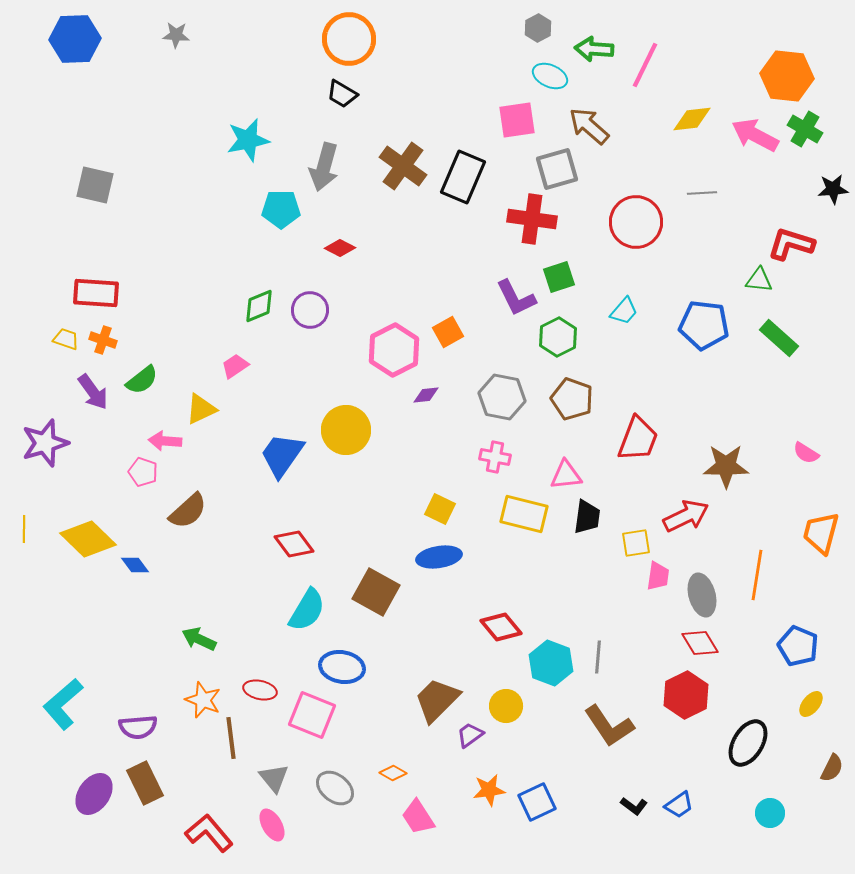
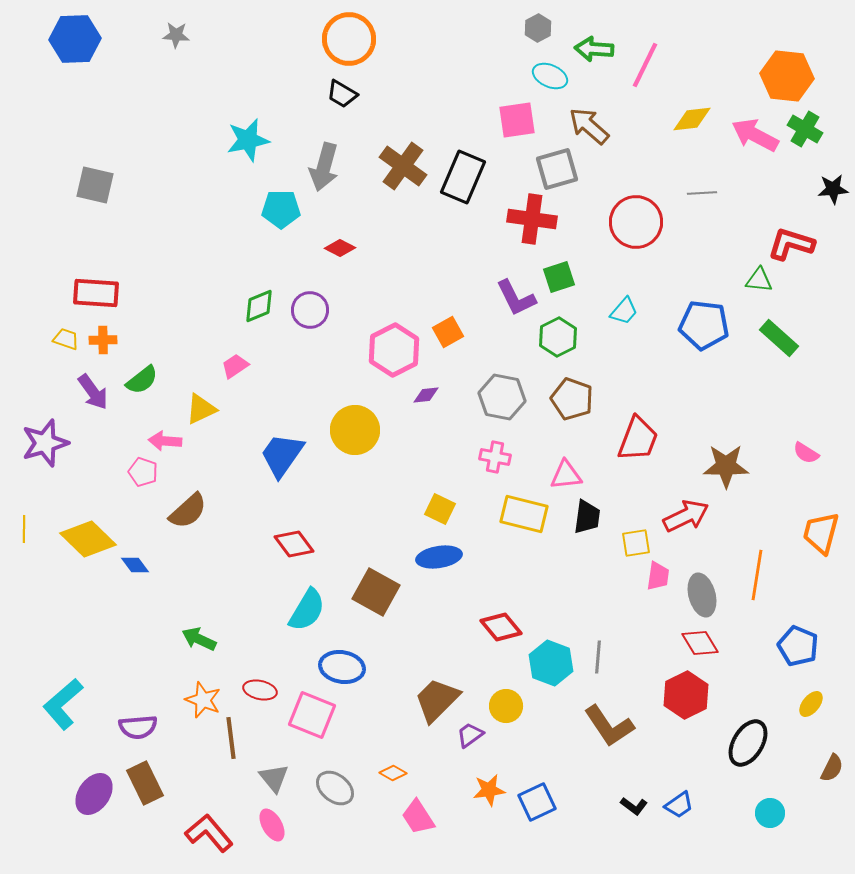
orange cross at (103, 340): rotated 20 degrees counterclockwise
yellow circle at (346, 430): moved 9 px right
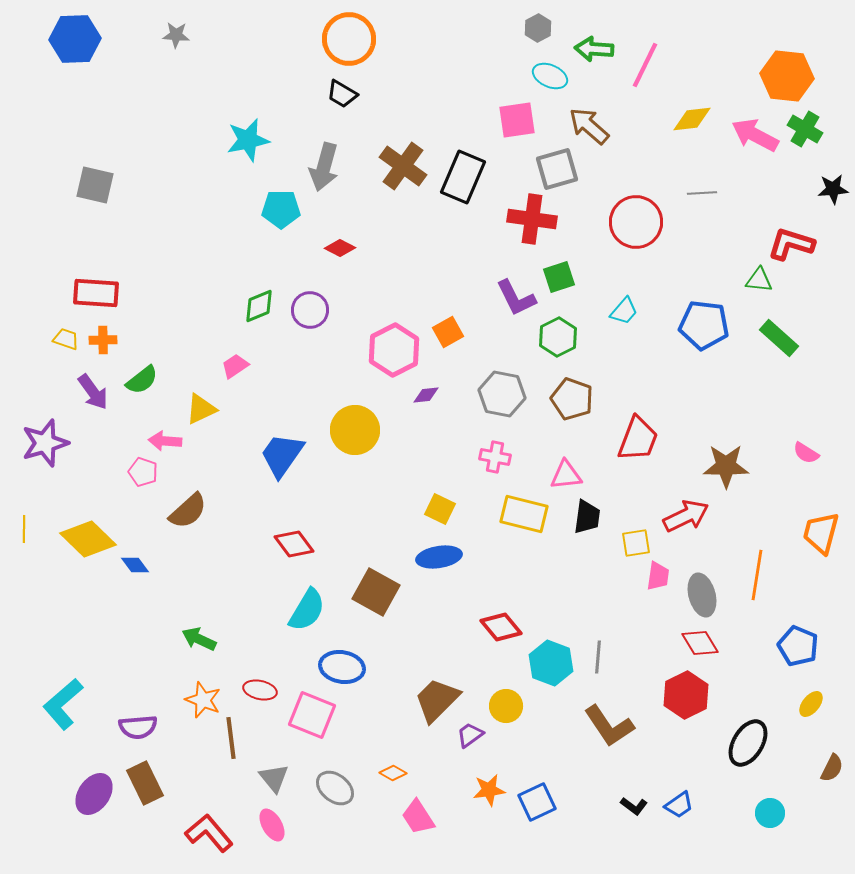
gray hexagon at (502, 397): moved 3 px up
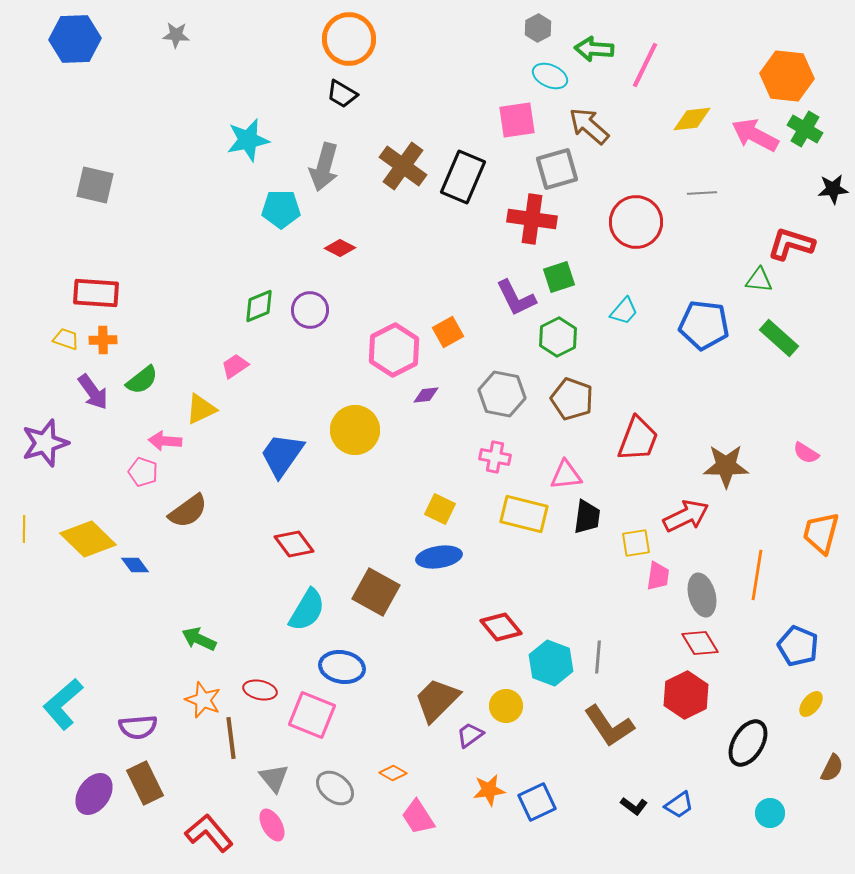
brown semicircle at (188, 511): rotated 6 degrees clockwise
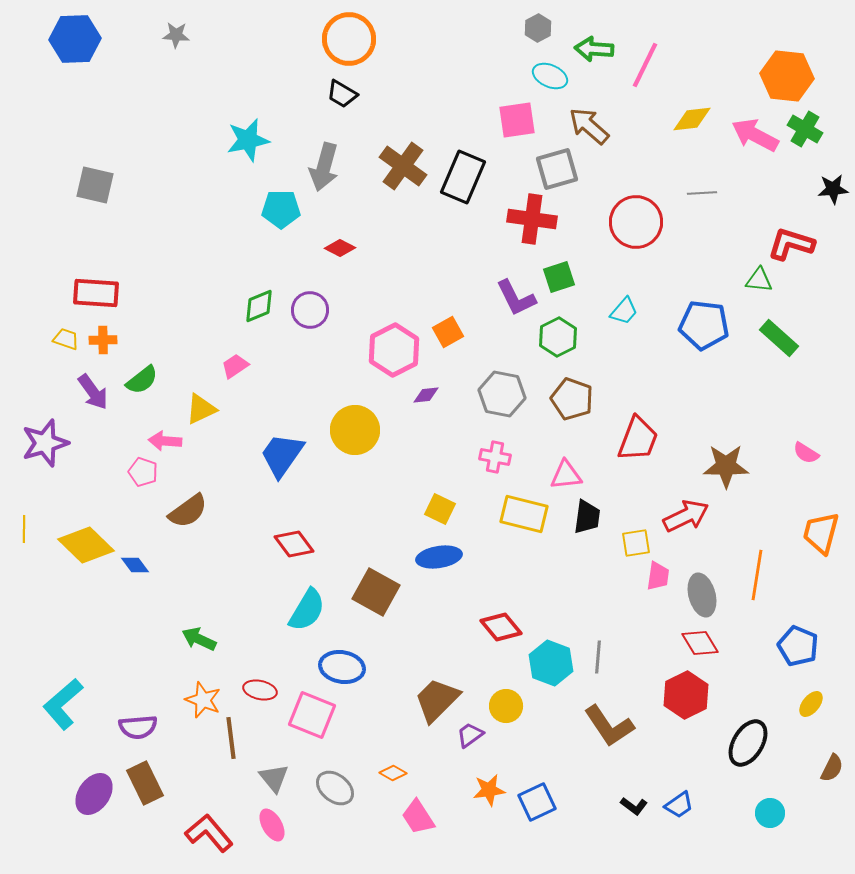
yellow diamond at (88, 539): moved 2 px left, 6 px down
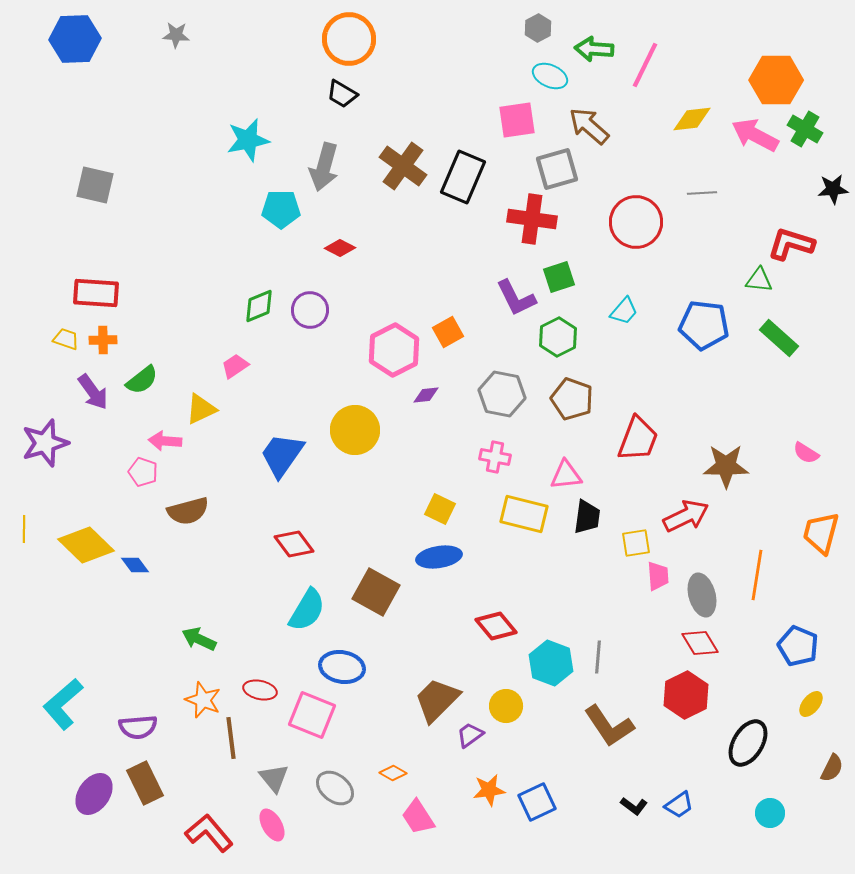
orange hexagon at (787, 76): moved 11 px left, 4 px down; rotated 6 degrees counterclockwise
brown semicircle at (188, 511): rotated 21 degrees clockwise
pink trapezoid at (658, 576): rotated 12 degrees counterclockwise
red diamond at (501, 627): moved 5 px left, 1 px up
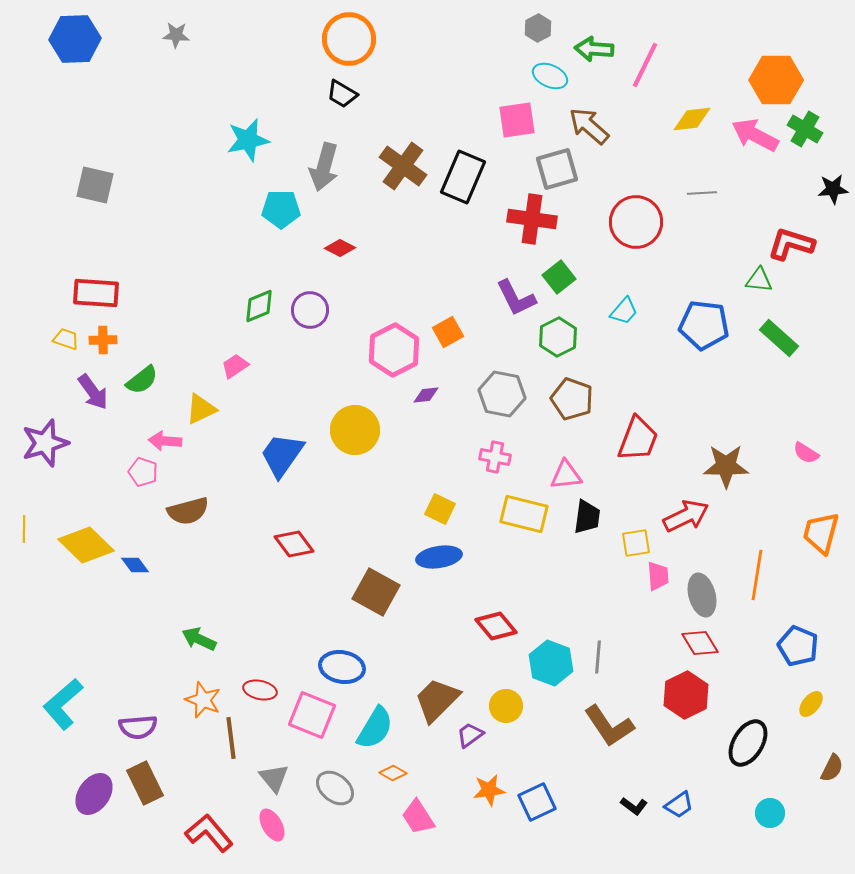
green square at (559, 277): rotated 20 degrees counterclockwise
cyan semicircle at (307, 610): moved 68 px right, 118 px down
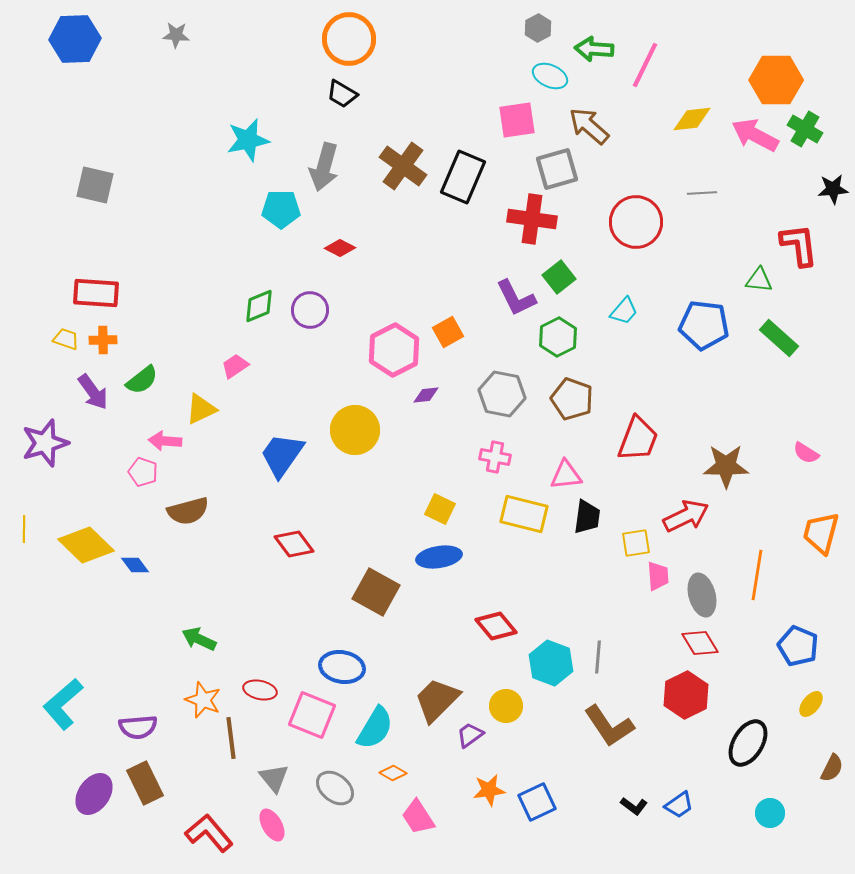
red L-shape at (791, 244): moved 8 px right, 1 px down; rotated 66 degrees clockwise
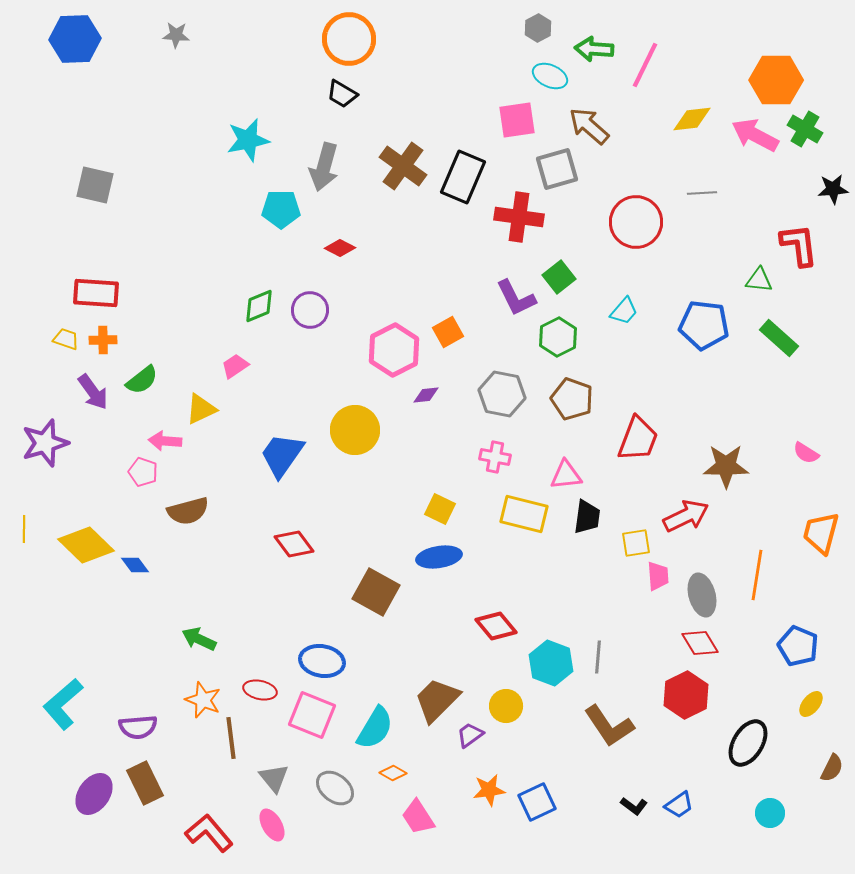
red cross at (532, 219): moved 13 px left, 2 px up
blue ellipse at (342, 667): moved 20 px left, 6 px up
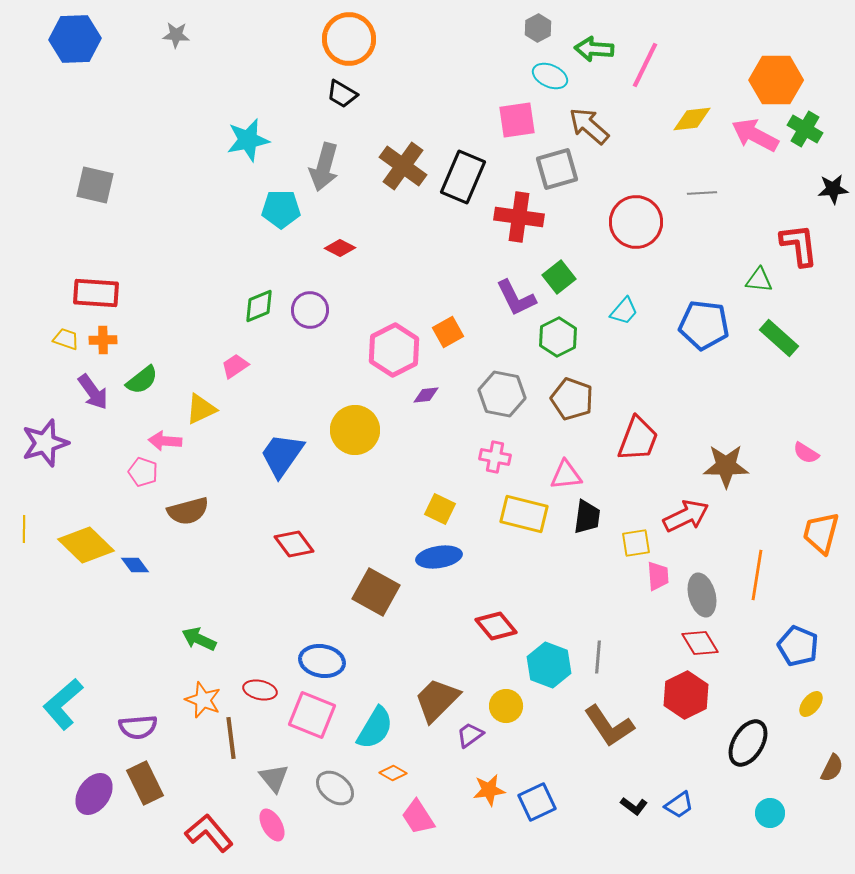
cyan hexagon at (551, 663): moved 2 px left, 2 px down
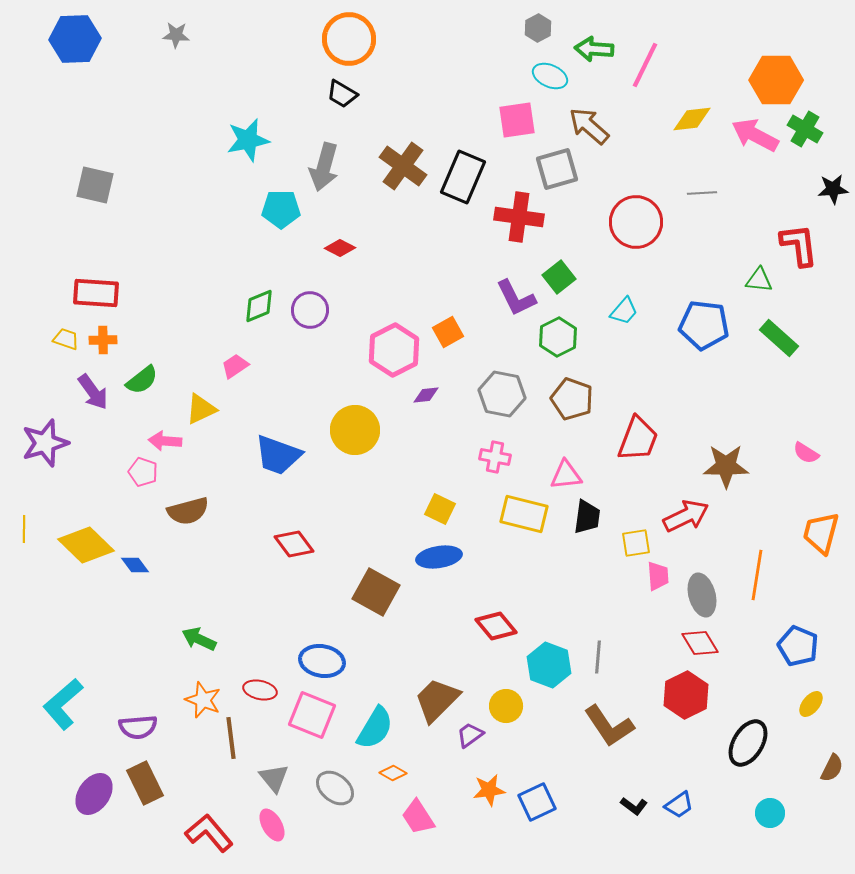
blue trapezoid at (282, 455): moved 4 px left; rotated 105 degrees counterclockwise
